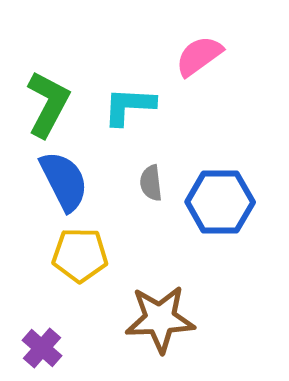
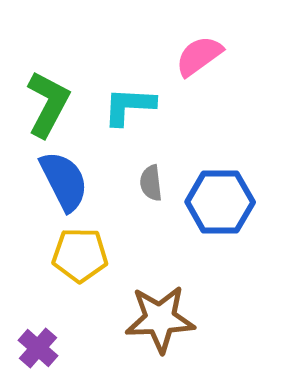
purple cross: moved 4 px left
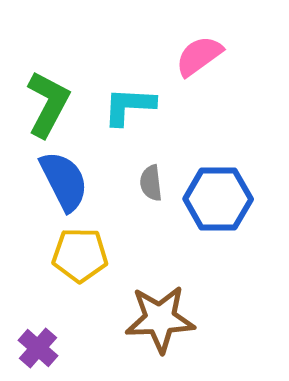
blue hexagon: moved 2 px left, 3 px up
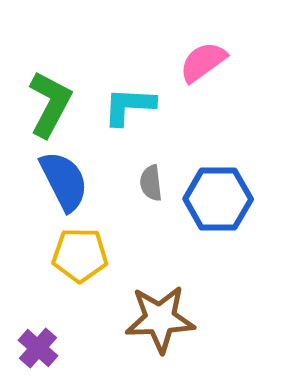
pink semicircle: moved 4 px right, 6 px down
green L-shape: moved 2 px right
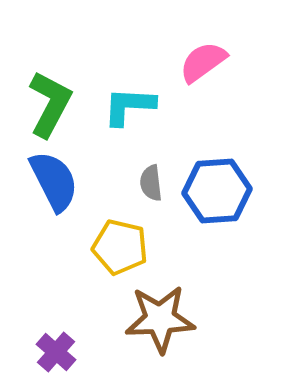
blue semicircle: moved 10 px left
blue hexagon: moved 1 px left, 8 px up; rotated 4 degrees counterclockwise
yellow pentagon: moved 40 px right, 8 px up; rotated 12 degrees clockwise
purple cross: moved 18 px right, 4 px down
